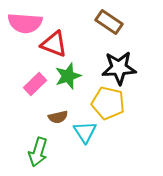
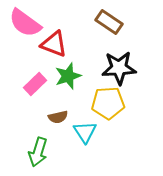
pink semicircle: rotated 32 degrees clockwise
yellow pentagon: rotated 16 degrees counterclockwise
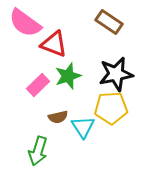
black star: moved 3 px left, 6 px down; rotated 8 degrees counterclockwise
pink rectangle: moved 3 px right, 1 px down
yellow pentagon: moved 3 px right, 5 px down
cyan triangle: moved 2 px left, 5 px up
green arrow: moved 1 px up
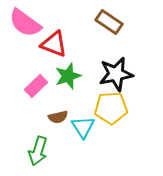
pink rectangle: moved 2 px left, 1 px down
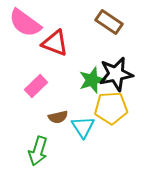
red triangle: moved 1 px right, 1 px up
green star: moved 24 px right, 4 px down
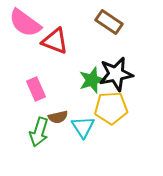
red triangle: moved 2 px up
pink rectangle: moved 3 px down; rotated 70 degrees counterclockwise
green arrow: moved 1 px right, 19 px up
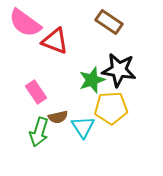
black star: moved 3 px right, 4 px up; rotated 20 degrees clockwise
pink rectangle: moved 3 px down; rotated 10 degrees counterclockwise
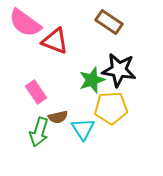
cyan triangle: moved 2 px down
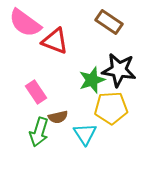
cyan triangle: moved 2 px right, 5 px down
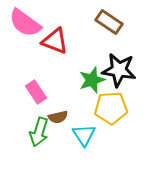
cyan triangle: moved 1 px left, 1 px down
